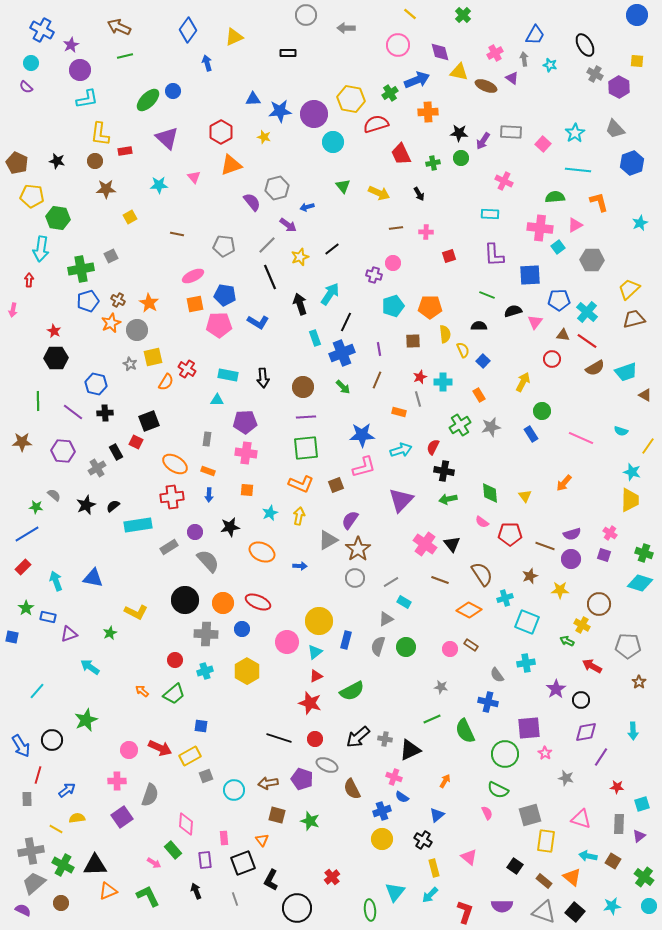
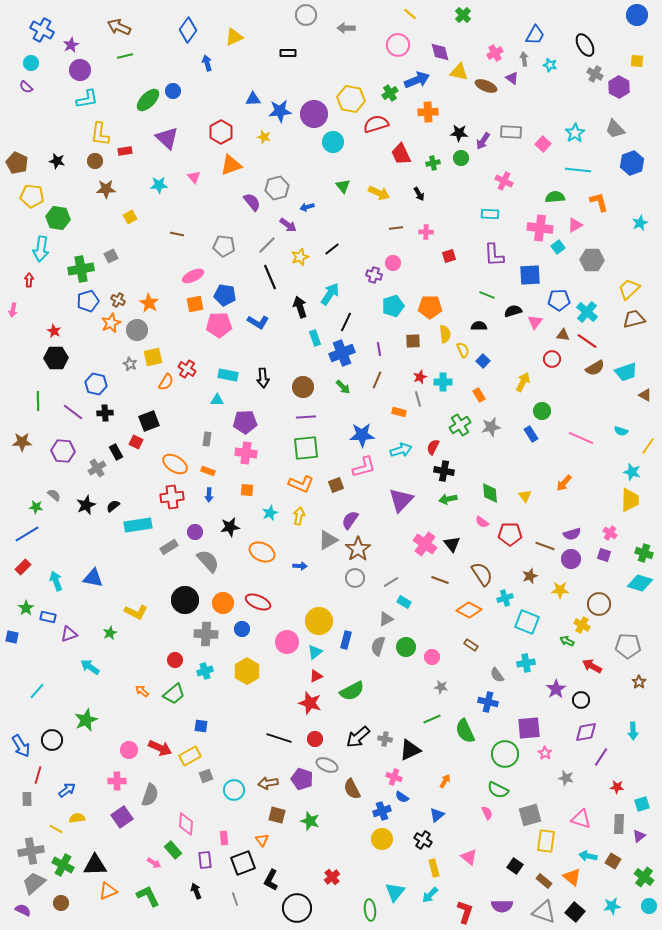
black arrow at (300, 304): moved 3 px down
pink circle at (450, 649): moved 18 px left, 8 px down
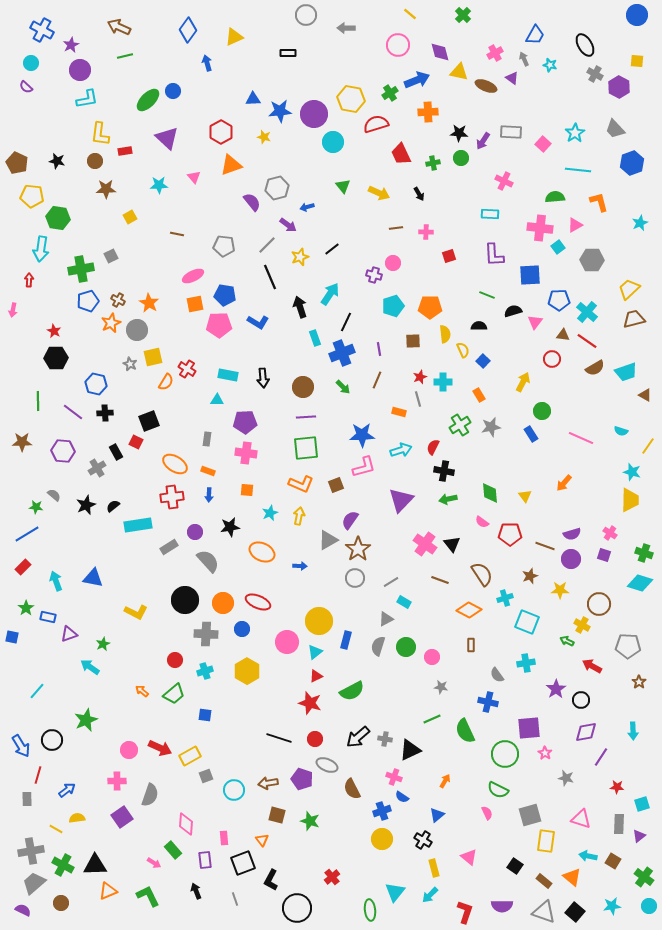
gray arrow at (524, 59): rotated 16 degrees counterclockwise
green star at (110, 633): moved 7 px left, 11 px down
brown rectangle at (471, 645): rotated 56 degrees clockwise
blue square at (201, 726): moved 4 px right, 11 px up
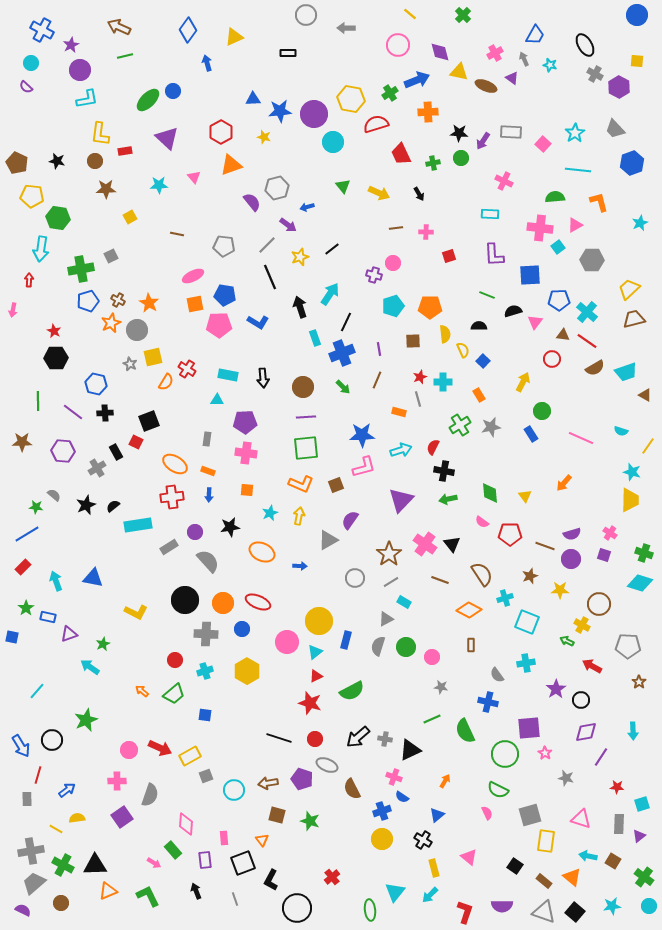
brown star at (358, 549): moved 31 px right, 5 px down
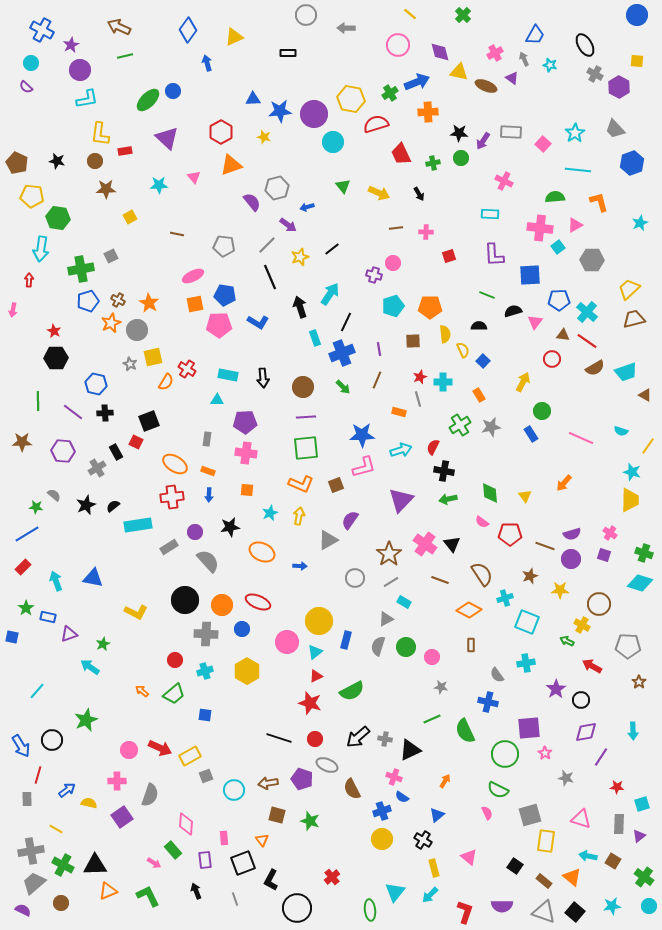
blue arrow at (417, 80): moved 2 px down
orange circle at (223, 603): moved 1 px left, 2 px down
yellow semicircle at (77, 818): moved 12 px right, 15 px up; rotated 21 degrees clockwise
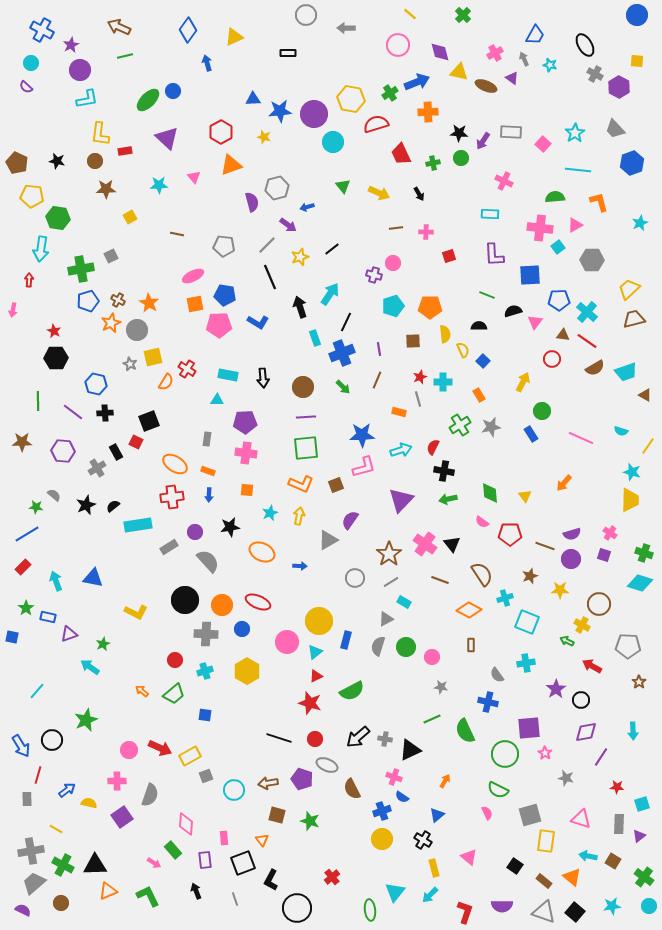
purple semicircle at (252, 202): rotated 24 degrees clockwise
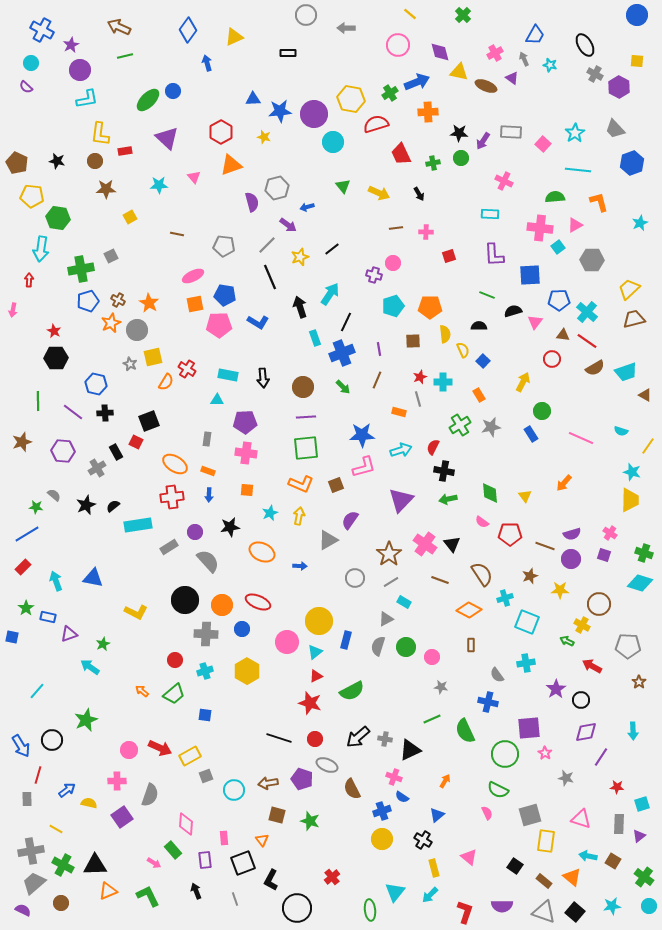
brown star at (22, 442): rotated 18 degrees counterclockwise
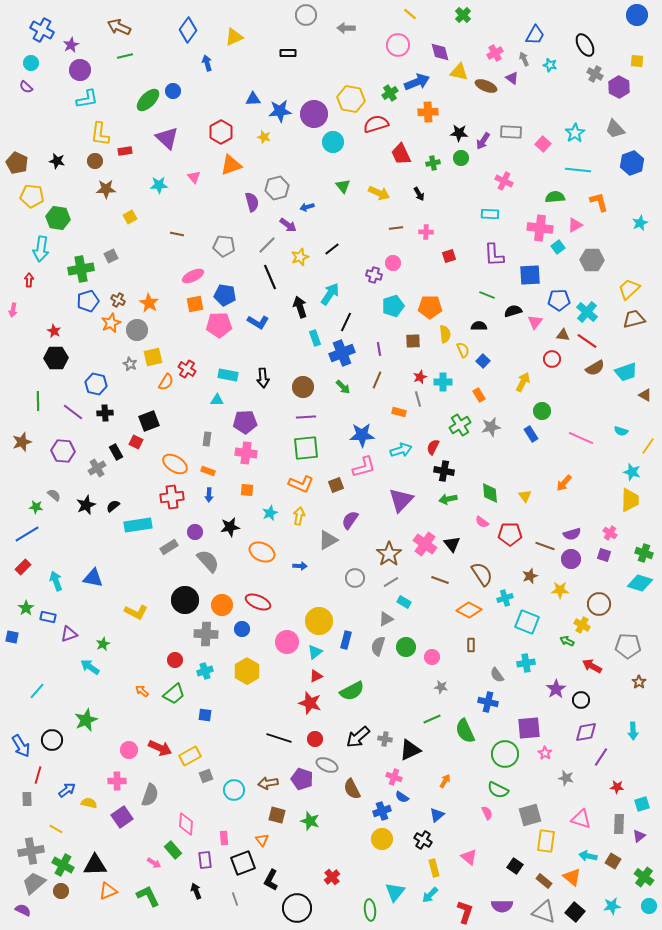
brown circle at (61, 903): moved 12 px up
